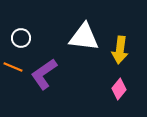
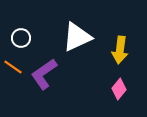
white triangle: moved 7 px left; rotated 32 degrees counterclockwise
orange line: rotated 12 degrees clockwise
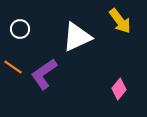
white circle: moved 1 px left, 9 px up
yellow arrow: moved 29 px up; rotated 44 degrees counterclockwise
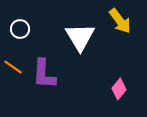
white triangle: moved 3 px right; rotated 36 degrees counterclockwise
purple L-shape: rotated 52 degrees counterclockwise
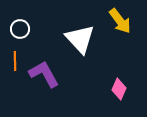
white triangle: moved 2 px down; rotated 12 degrees counterclockwise
orange line: moved 2 px right, 6 px up; rotated 54 degrees clockwise
purple L-shape: rotated 148 degrees clockwise
pink diamond: rotated 15 degrees counterclockwise
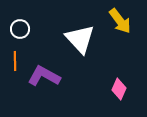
purple L-shape: moved 2 px down; rotated 32 degrees counterclockwise
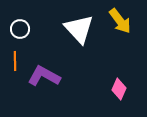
white triangle: moved 1 px left, 10 px up
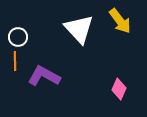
white circle: moved 2 px left, 8 px down
